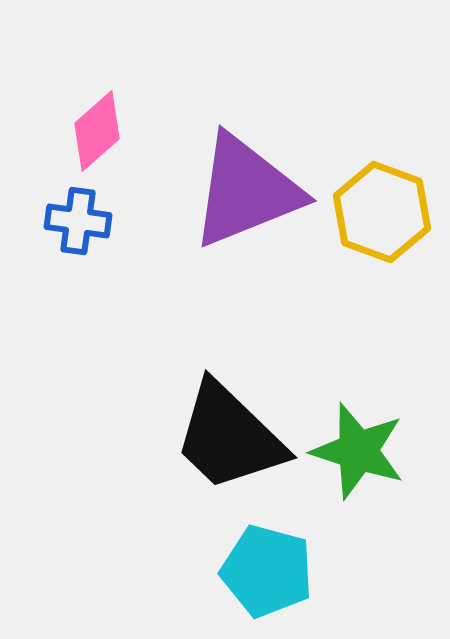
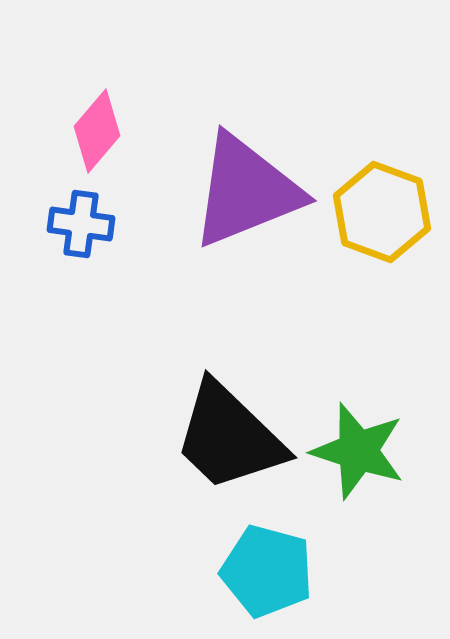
pink diamond: rotated 8 degrees counterclockwise
blue cross: moved 3 px right, 3 px down
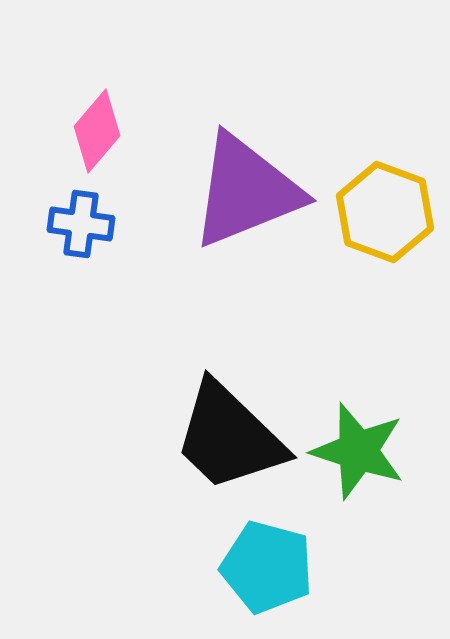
yellow hexagon: moved 3 px right
cyan pentagon: moved 4 px up
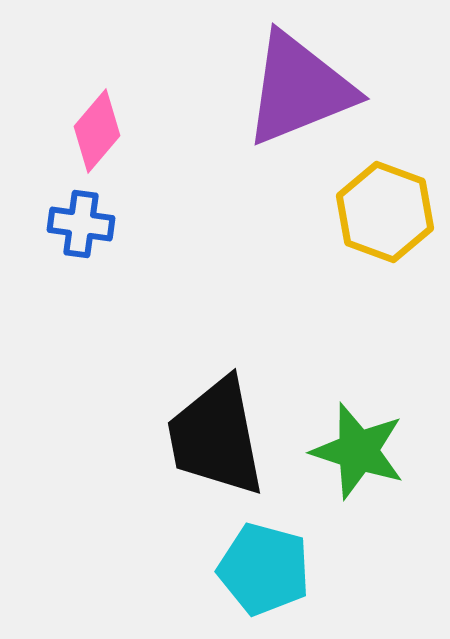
purple triangle: moved 53 px right, 102 px up
black trapezoid: moved 13 px left; rotated 35 degrees clockwise
cyan pentagon: moved 3 px left, 2 px down
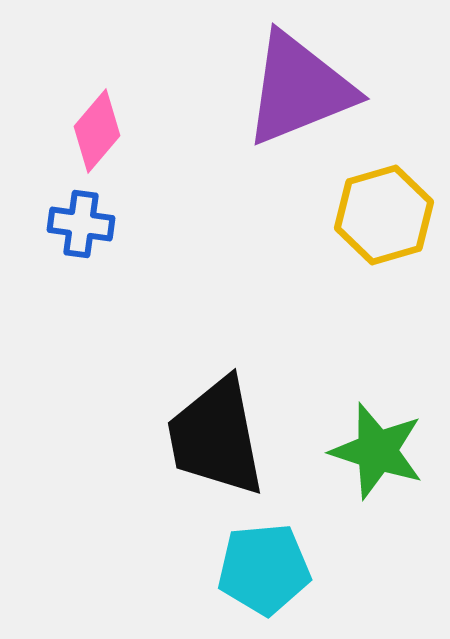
yellow hexagon: moved 1 px left, 3 px down; rotated 24 degrees clockwise
green star: moved 19 px right
cyan pentagon: rotated 20 degrees counterclockwise
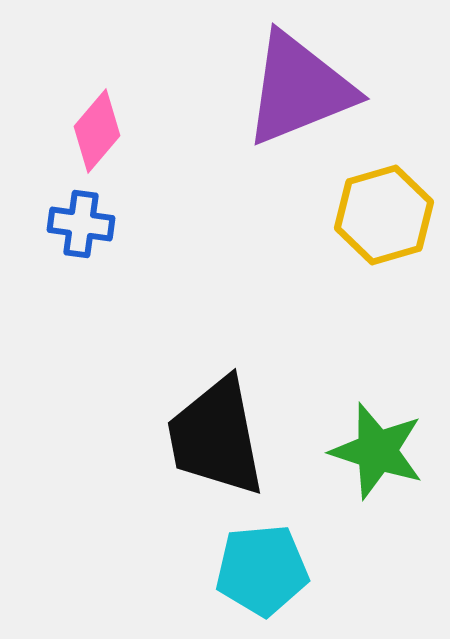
cyan pentagon: moved 2 px left, 1 px down
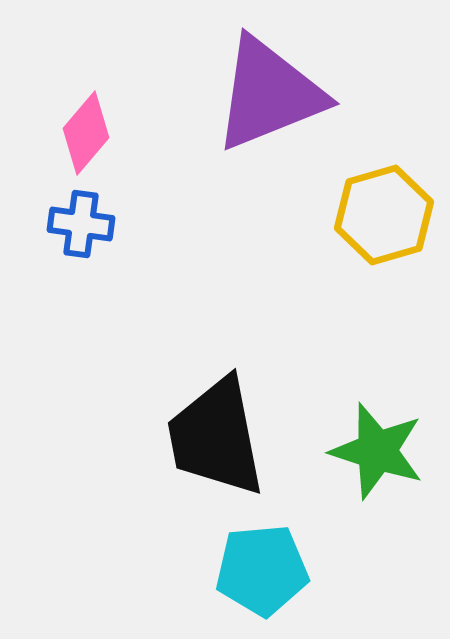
purple triangle: moved 30 px left, 5 px down
pink diamond: moved 11 px left, 2 px down
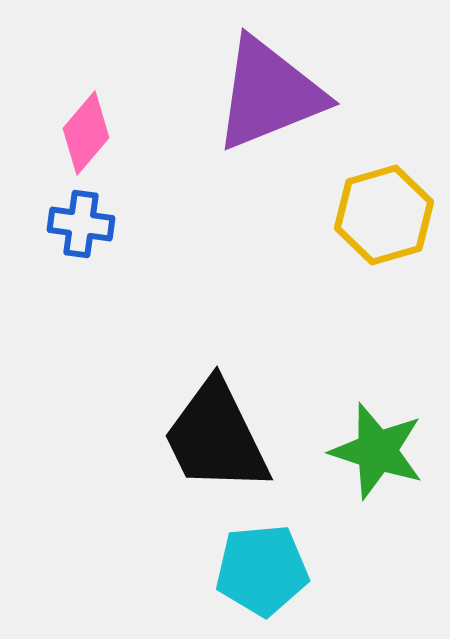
black trapezoid: rotated 15 degrees counterclockwise
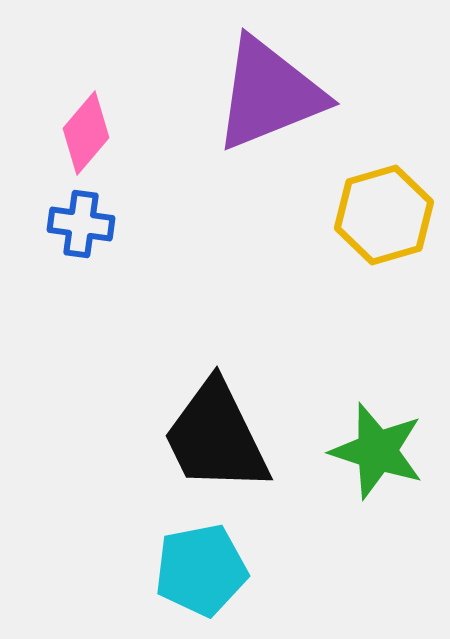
cyan pentagon: moved 61 px left; rotated 6 degrees counterclockwise
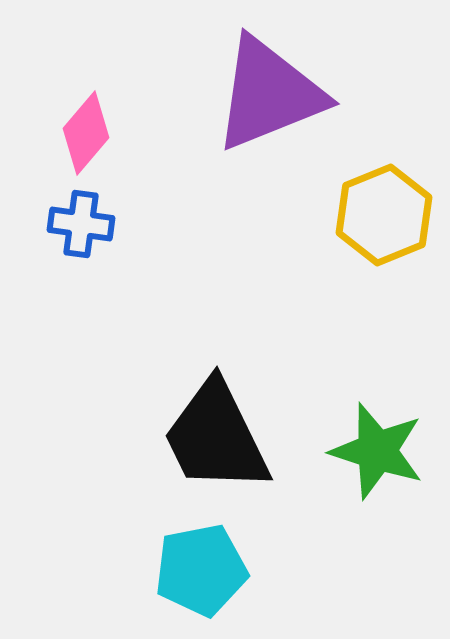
yellow hexagon: rotated 6 degrees counterclockwise
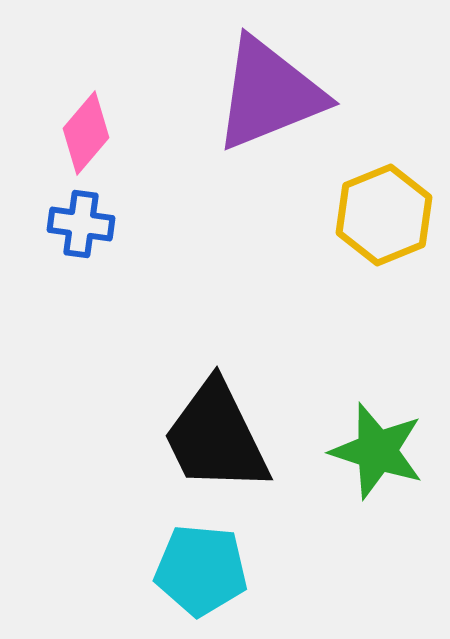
cyan pentagon: rotated 16 degrees clockwise
